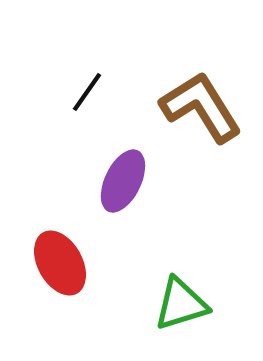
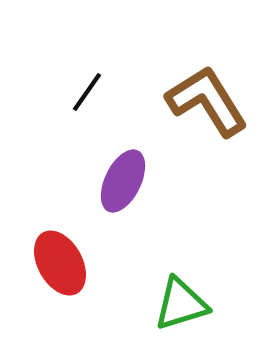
brown L-shape: moved 6 px right, 6 px up
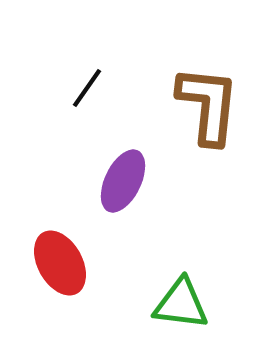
black line: moved 4 px up
brown L-shape: moved 1 px right, 4 px down; rotated 38 degrees clockwise
green triangle: rotated 24 degrees clockwise
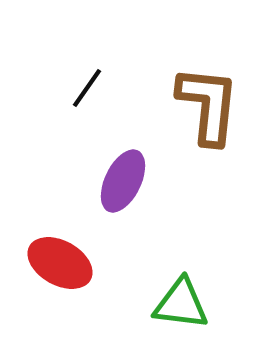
red ellipse: rotated 32 degrees counterclockwise
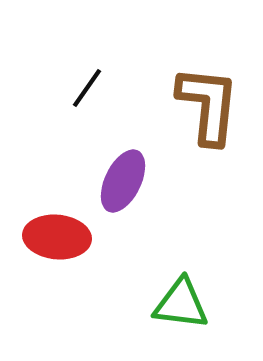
red ellipse: moved 3 px left, 26 px up; rotated 24 degrees counterclockwise
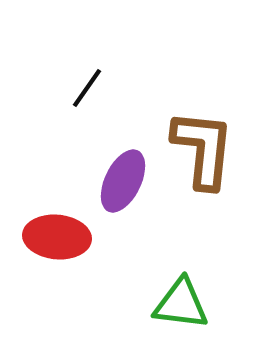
brown L-shape: moved 5 px left, 44 px down
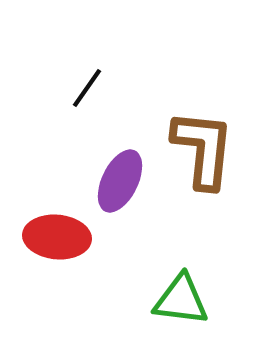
purple ellipse: moved 3 px left
green triangle: moved 4 px up
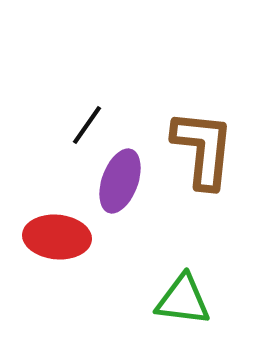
black line: moved 37 px down
purple ellipse: rotated 6 degrees counterclockwise
green triangle: moved 2 px right
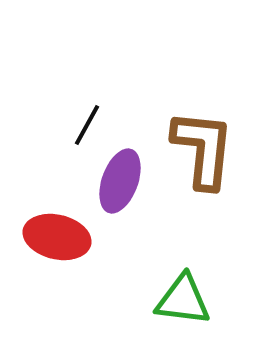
black line: rotated 6 degrees counterclockwise
red ellipse: rotated 8 degrees clockwise
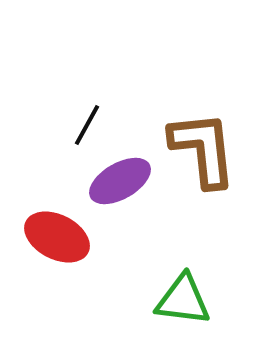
brown L-shape: rotated 12 degrees counterclockwise
purple ellipse: rotated 40 degrees clockwise
red ellipse: rotated 14 degrees clockwise
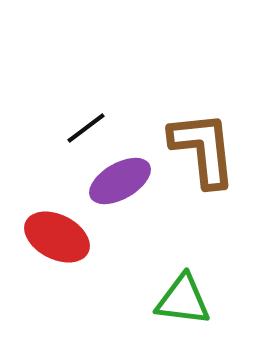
black line: moved 1 px left, 3 px down; rotated 24 degrees clockwise
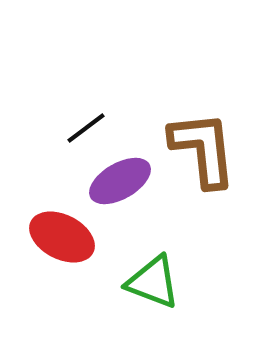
red ellipse: moved 5 px right
green triangle: moved 30 px left, 18 px up; rotated 14 degrees clockwise
